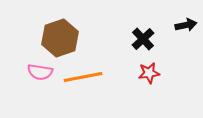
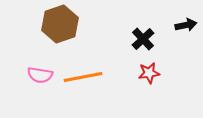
brown hexagon: moved 14 px up
pink semicircle: moved 3 px down
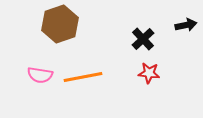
red star: rotated 15 degrees clockwise
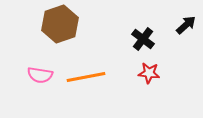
black arrow: rotated 30 degrees counterclockwise
black cross: rotated 10 degrees counterclockwise
orange line: moved 3 px right
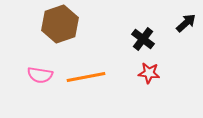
black arrow: moved 2 px up
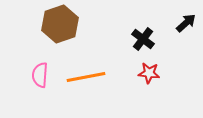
pink semicircle: rotated 85 degrees clockwise
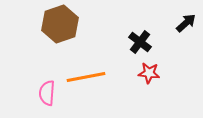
black cross: moved 3 px left, 3 px down
pink semicircle: moved 7 px right, 18 px down
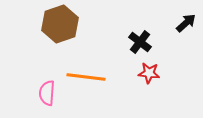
orange line: rotated 18 degrees clockwise
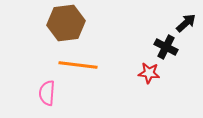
brown hexagon: moved 6 px right, 1 px up; rotated 12 degrees clockwise
black cross: moved 26 px right, 5 px down; rotated 10 degrees counterclockwise
orange line: moved 8 px left, 12 px up
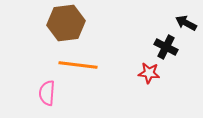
black arrow: rotated 110 degrees counterclockwise
